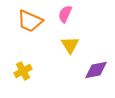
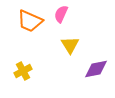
pink semicircle: moved 4 px left
purple diamond: moved 1 px up
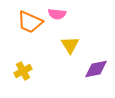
pink semicircle: moved 4 px left; rotated 108 degrees counterclockwise
orange trapezoid: moved 1 px down
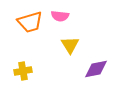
pink semicircle: moved 3 px right, 2 px down
orange trapezoid: rotated 40 degrees counterclockwise
yellow cross: rotated 18 degrees clockwise
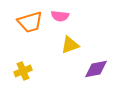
yellow triangle: rotated 42 degrees clockwise
yellow cross: rotated 12 degrees counterclockwise
